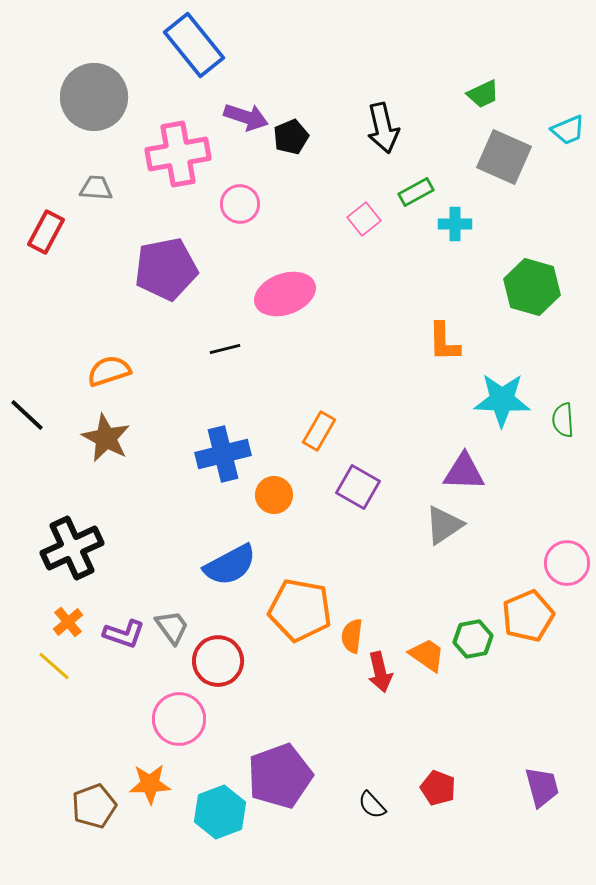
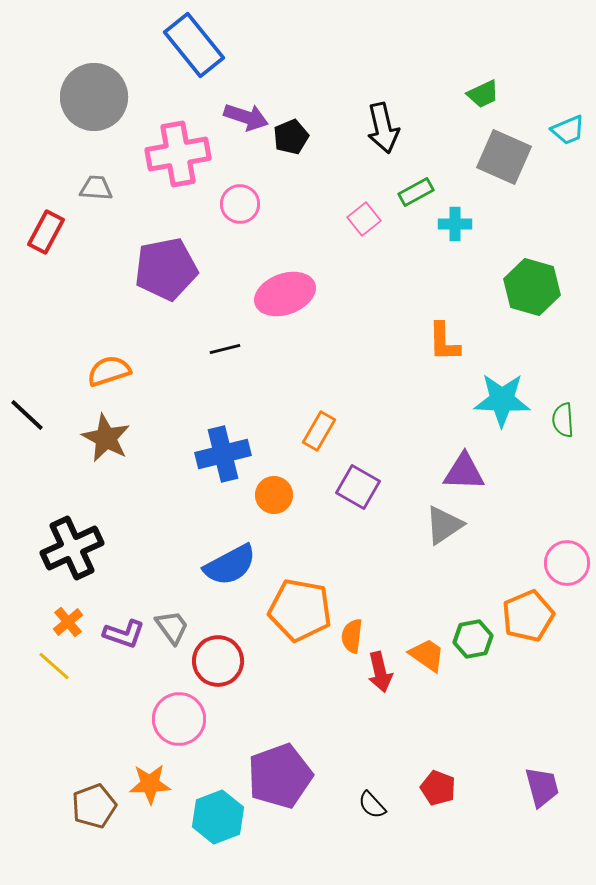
cyan hexagon at (220, 812): moved 2 px left, 5 px down
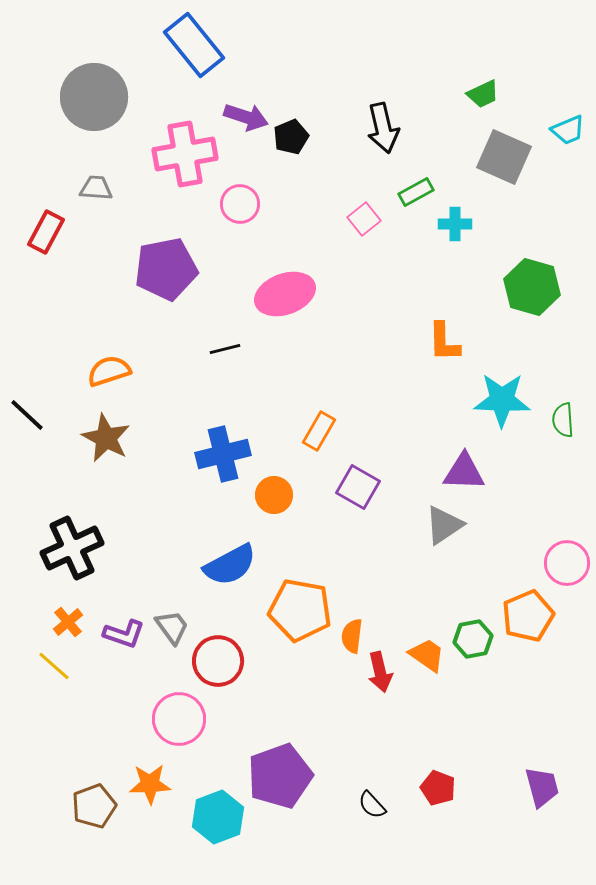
pink cross at (178, 154): moved 7 px right
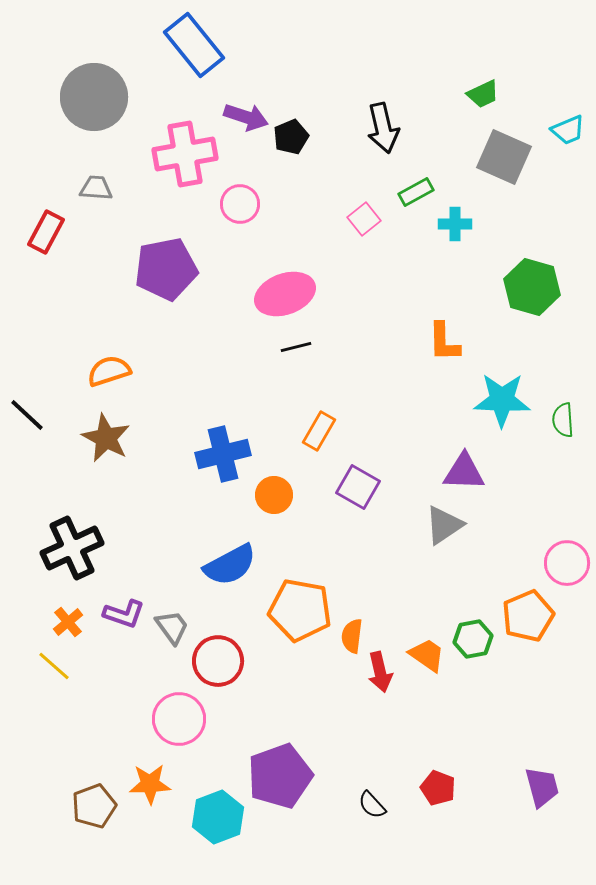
black line at (225, 349): moved 71 px right, 2 px up
purple L-shape at (124, 634): moved 20 px up
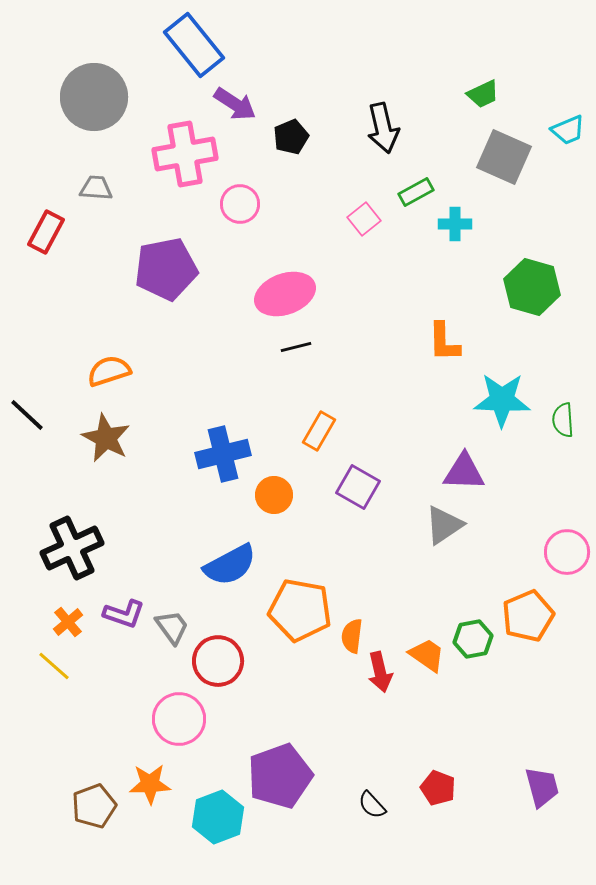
purple arrow at (246, 117): moved 11 px left, 13 px up; rotated 15 degrees clockwise
pink circle at (567, 563): moved 11 px up
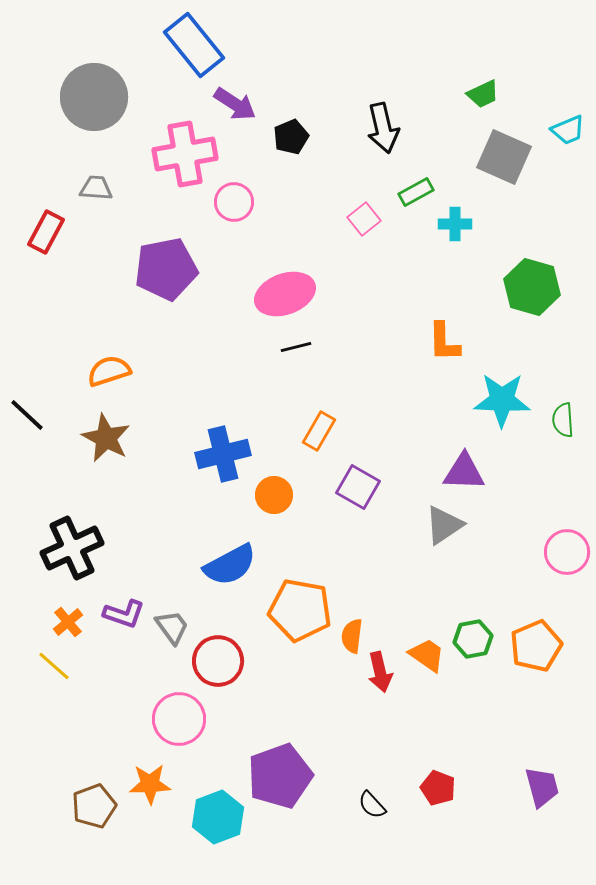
pink circle at (240, 204): moved 6 px left, 2 px up
orange pentagon at (528, 616): moved 8 px right, 30 px down
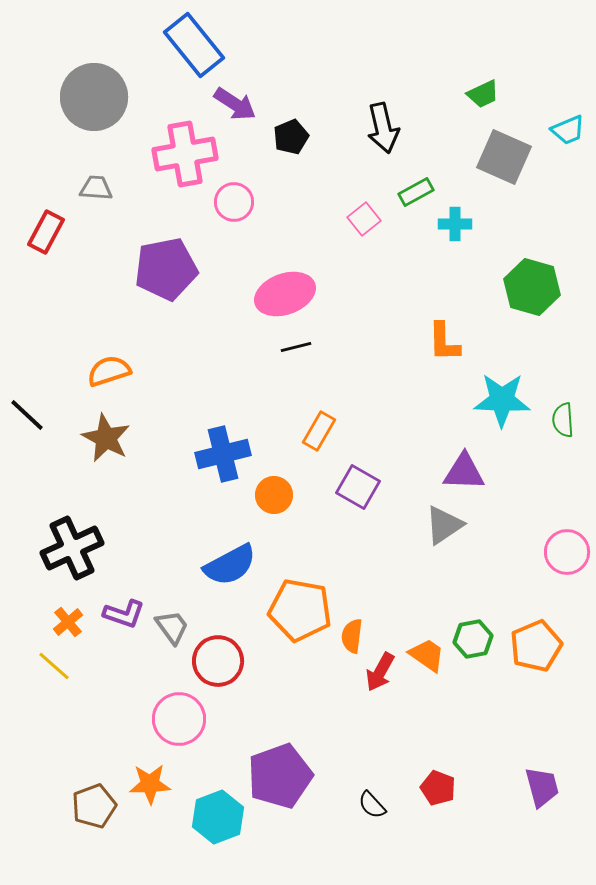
red arrow at (380, 672): rotated 42 degrees clockwise
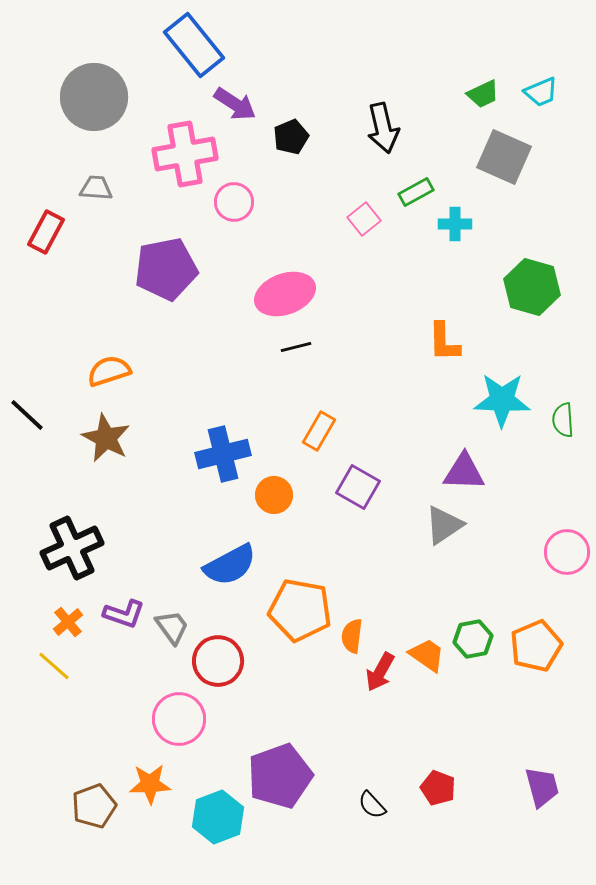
cyan trapezoid at (568, 130): moved 27 px left, 38 px up
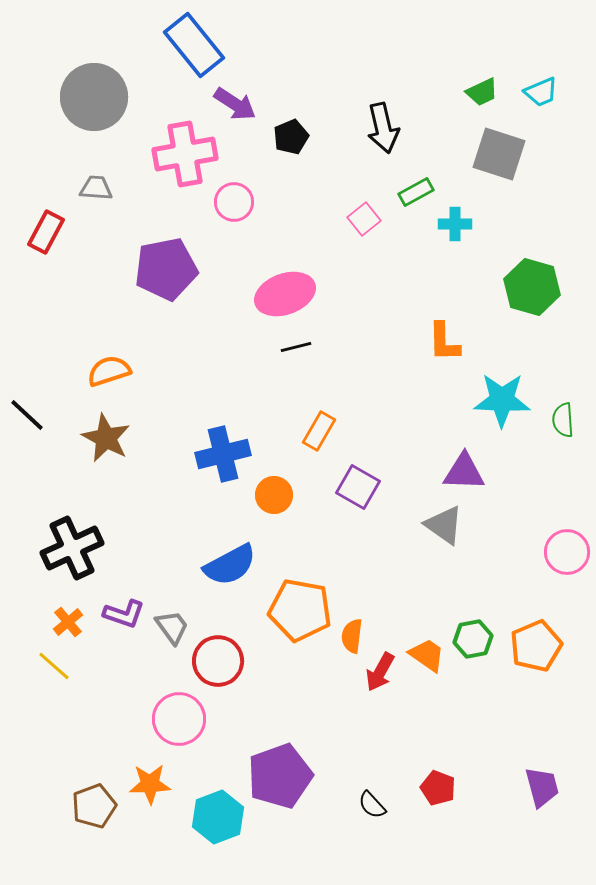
green trapezoid at (483, 94): moved 1 px left, 2 px up
gray square at (504, 157): moved 5 px left, 3 px up; rotated 6 degrees counterclockwise
gray triangle at (444, 525): rotated 51 degrees counterclockwise
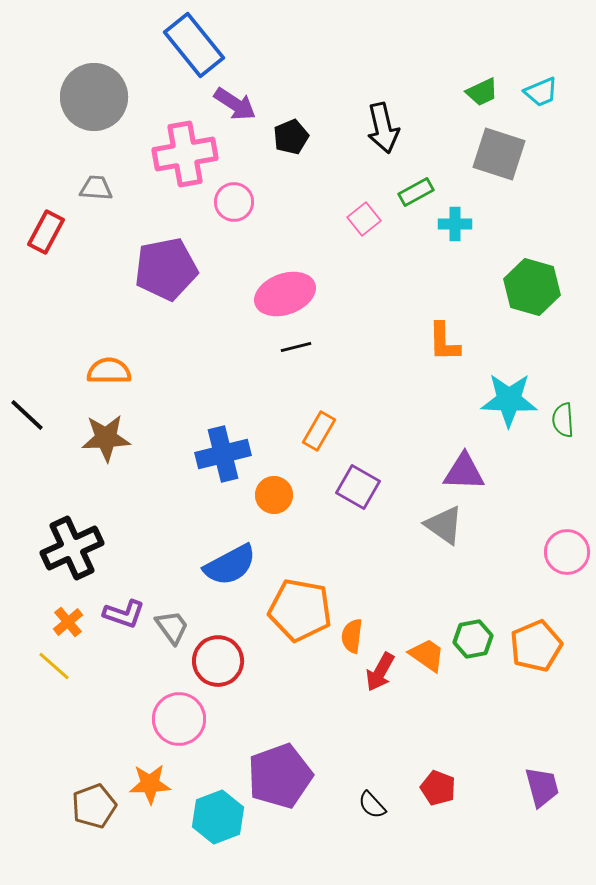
orange semicircle at (109, 371): rotated 18 degrees clockwise
cyan star at (502, 400): moved 7 px right
brown star at (106, 438): rotated 30 degrees counterclockwise
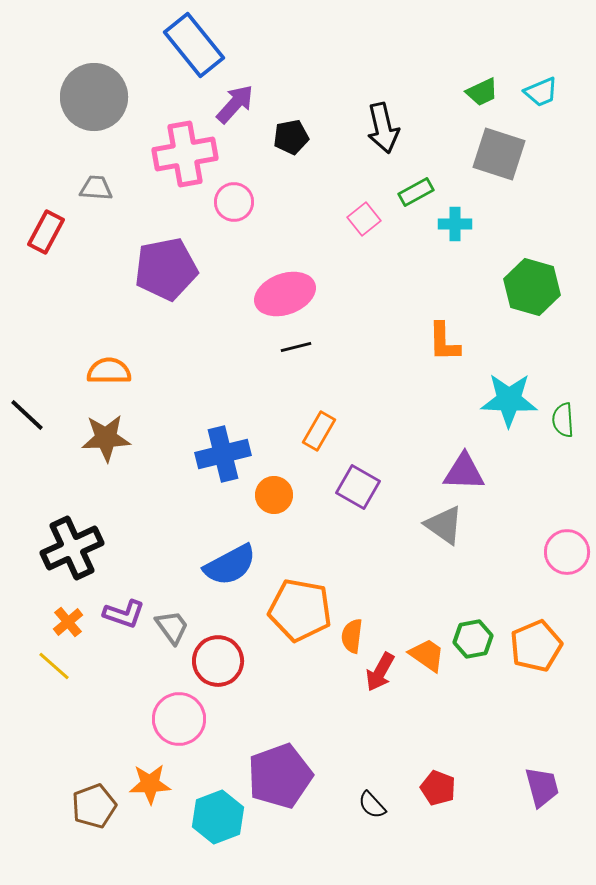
purple arrow at (235, 104): rotated 81 degrees counterclockwise
black pentagon at (291, 137): rotated 12 degrees clockwise
